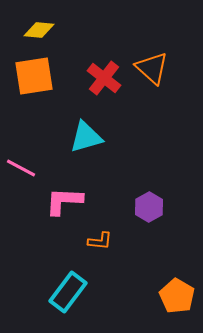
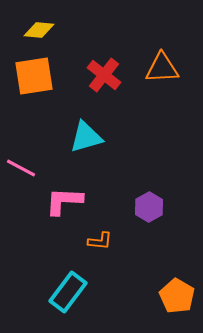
orange triangle: moved 10 px right; rotated 45 degrees counterclockwise
red cross: moved 3 px up
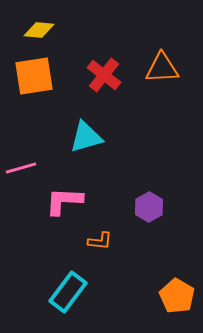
pink line: rotated 44 degrees counterclockwise
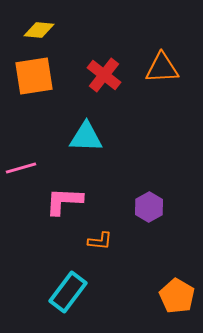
cyan triangle: rotated 18 degrees clockwise
